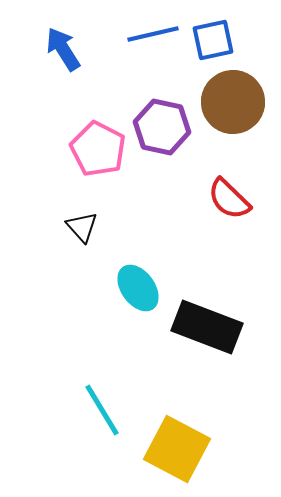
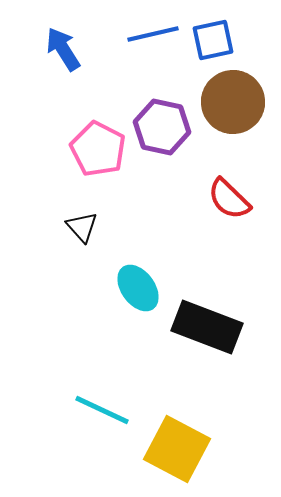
cyan line: rotated 34 degrees counterclockwise
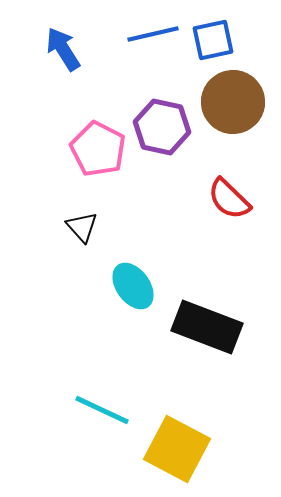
cyan ellipse: moved 5 px left, 2 px up
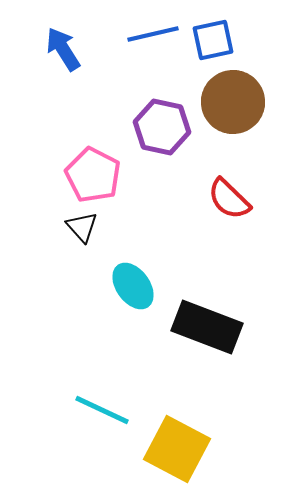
pink pentagon: moved 5 px left, 26 px down
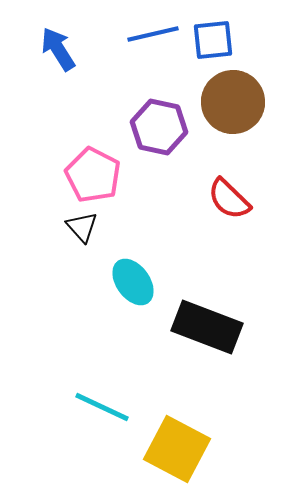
blue square: rotated 6 degrees clockwise
blue arrow: moved 5 px left
purple hexagon: moved 3 px left
cyan ellipse: moved 4 px up
cyan line: moved 3 px up
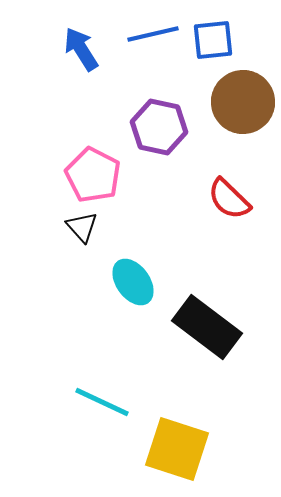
blue arrow: moved 23 px right
brown circle: moved 10 px right
black rectangle: rotated 16 degrees clockwise
cyan line: moved 5 px up
yellow square: rotated 10 degrees counterclockwise
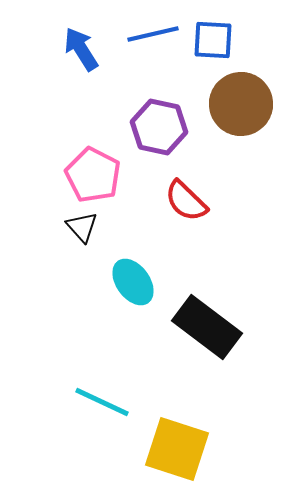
blue square: rotated 9 degrees clockwise
brown circle: moved 2 px left, 2 px down
red semicircle: moved 43 px left, 2 px down
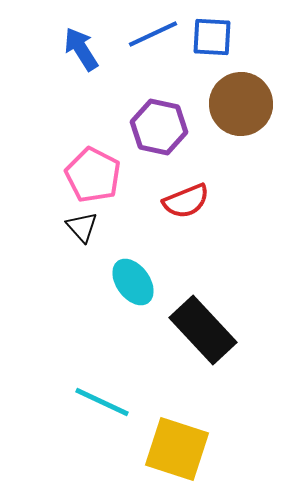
blue line: rotated 12 degrees counterclockwise
blue square: moved 1 px left, 3 px up
red semicircle: rotated 66 degrees counterclockwise
black rectangle: moved 4 px left, 3 px down; rotated 10 degrees clockwise
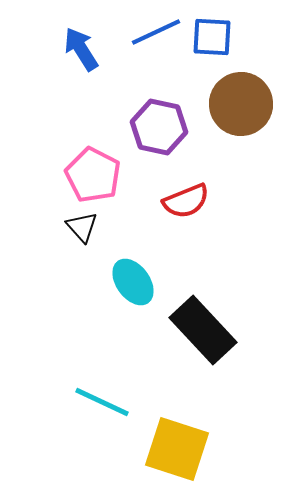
blue line: moved 3 px right, 2 px up
